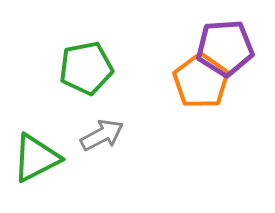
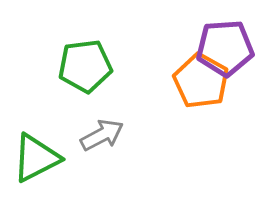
green pentagon: moved 1 px left, 2 px up; rotated 4 degrees clockwise
orange pentagon: rotated 6 degrees counterclockwise
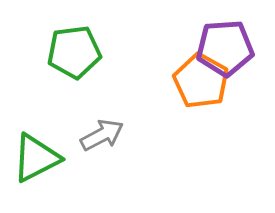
green pentagon: moved 11 px left, 14 px up
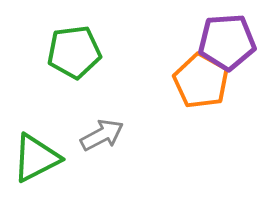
purple pentagon: moved 2 px right, 6 px up
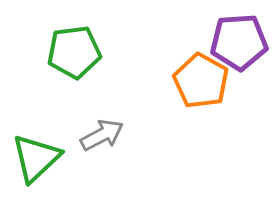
purple pentagon: moved 12 px right
green triangle: rotated 16 degrees counterclockwise
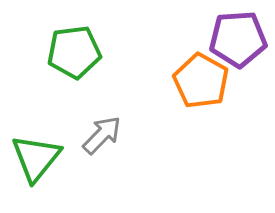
purple pentagon: moved 1 px left, 3 px up
gray arrow: rotated 18 degrees counterclockwise
green triangle: rotated 8 degrees counterclockwise
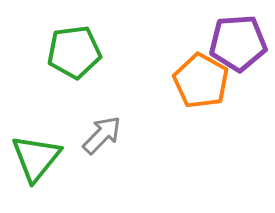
purple pentagon: moved 4 px down
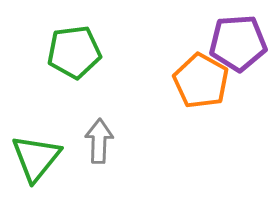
gray arrow: moved 3 px left, 6 px down; rotated 42 degrees counterclockwise
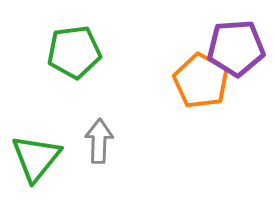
purple pentagon: moved 2 px left, 5 px down
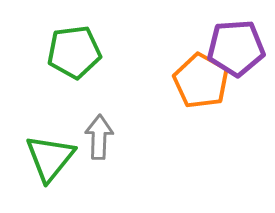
gray arrow: moved 4 px up
green triangle: moved 14 px right
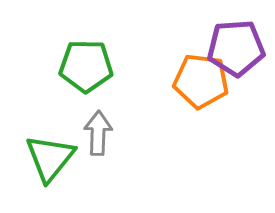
green pentagon: moved 12 px right, 14 px down; rotated 8 degrees clockwise
orange pentagon: rotated 22 degrees counterclockwise
gray arrow: moved 1 px left, 4 px up
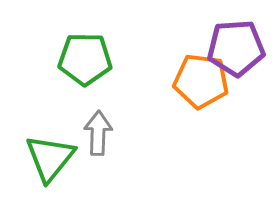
green pentagon: moved 1 px left, 7 px up
